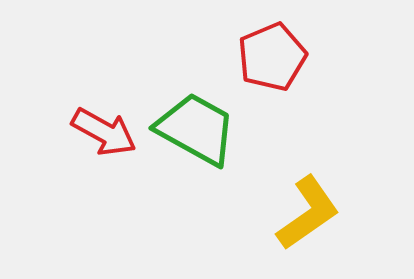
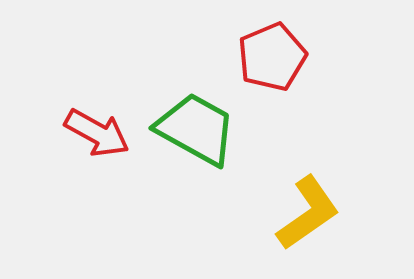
red arrow: moved 7 px left, 1 px down
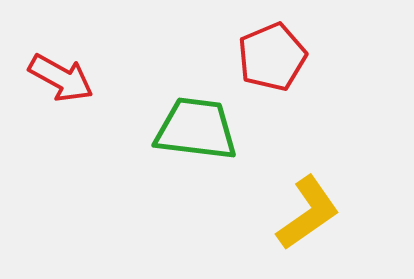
green trapezoid: rotated 22 degrees counterclockwise
red arrow: moved 36 px left, 55 px up
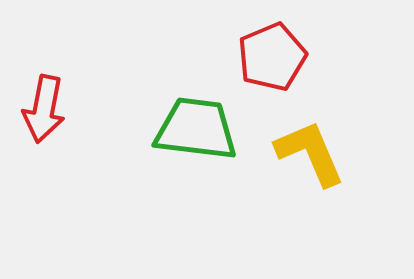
red arrow: moved 17 px left, 31 px down; rotated 72 degrees clockwise
yellow L-shape: moved 2 px right, 60 px up; rotated 78 degrees counterclockwise
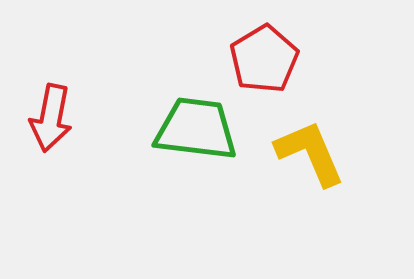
red pentagon: moved 8 px left, 2 px down; rotated 8 degrees counterclockwise
red arrow: moved 7 px right, 9 px down
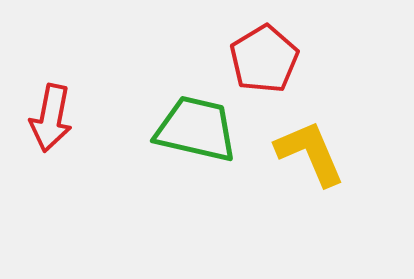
green trapezoid: rotated 6 degrees clockwise
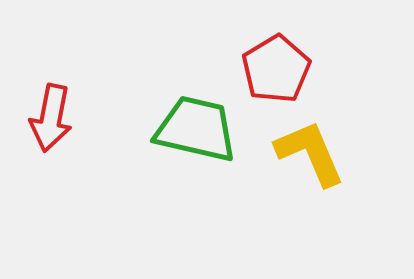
red pentagon: moved 12 px right, 10 px down
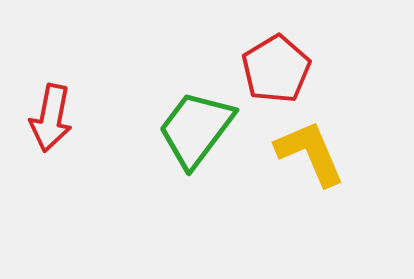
green trapezoid: rotated 66 degrees counterclockwise
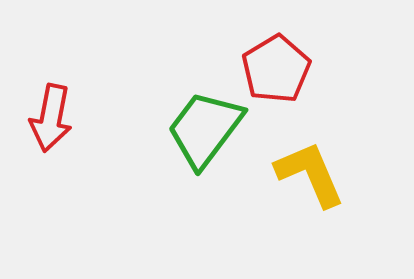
green trapezoid: moved 9 px right
yellow L-shape: moved 21 px down
